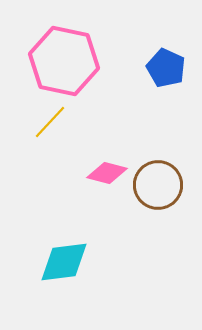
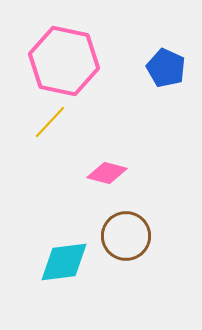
brown circle: moved 32 px left, 51 px down
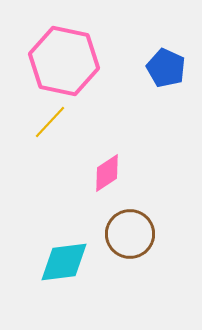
pink diamond: rotated 48 degrees counterclockwise
brown circle: moved 4 px right, 2 px up
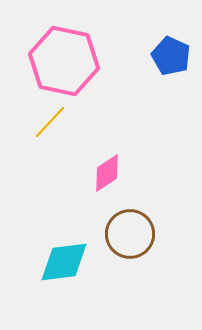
blue pentagon: moved 5 px right, 12 px up
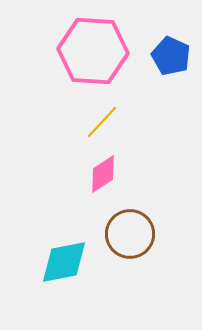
pink hexagon: moved 29 px right, 10 px up; rotated 8 degrees counterclockwise
yellow line: moved 52 px right
pink diamond: moved 4 px left, 1 px down
cyan diamond: rotated 4 degrees counterclockwise
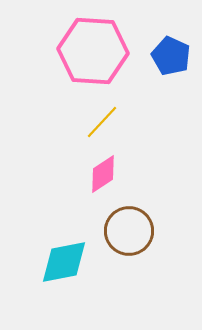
brown circle: moved 1 px left, 3 px up
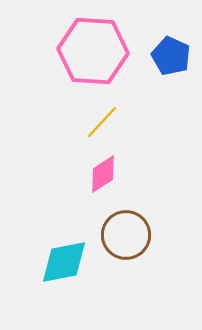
brown circle: moved 3 px left, 4 px down
